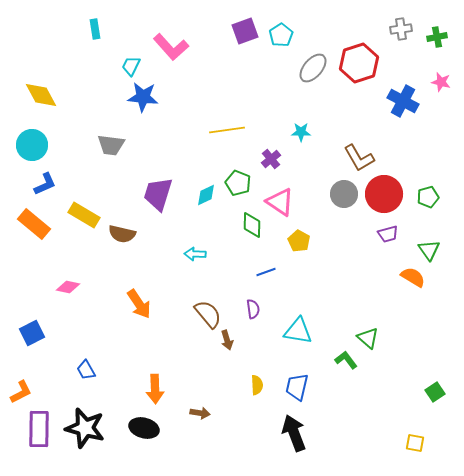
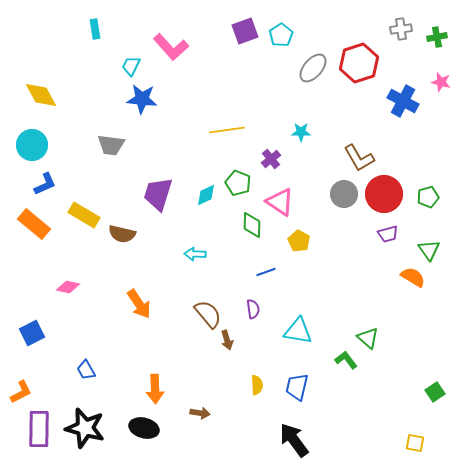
blue star at (143, 97): moved 1 px left, 2 px down
black arrow at (294, 433): moved 7 px down; rotated 15 degrees counterclockwise
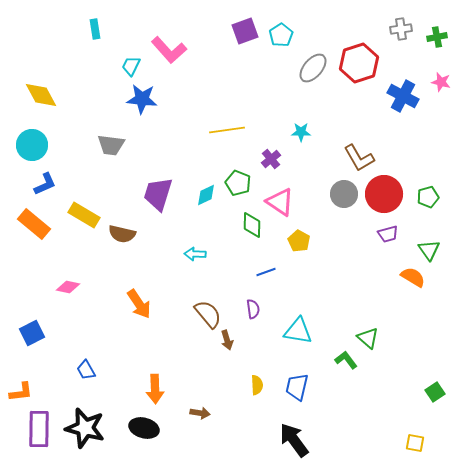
pink L-shape at (171, 47): moved 2 px left, 3 px down
blue cross at (403, 101): moved 5 px up
orange L-shape at (21, 392): rotated 20 degrees clockwise
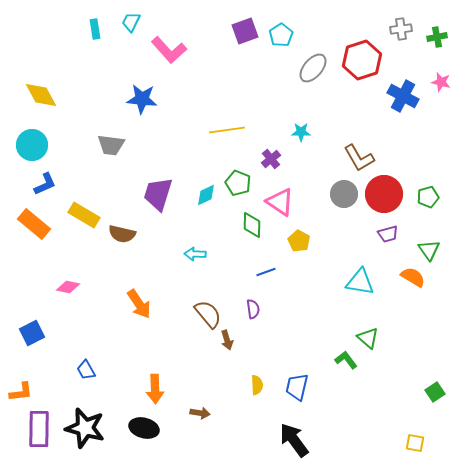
red hexagon at (359, 63): moved 3 px right, 3 px up
cyan trapezoid at (131, 66): moved 44 px up
cyan triangle at (298, 331): moved 62 px right, 49 px up
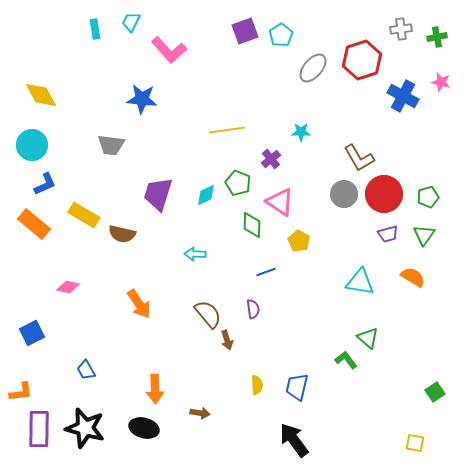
green triangle at (429, 250): moved 5 px left, 15 px up; rotated 10 degrees clockwise
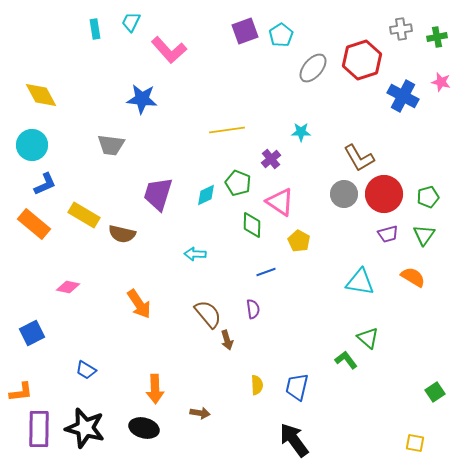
blue trapezoid at (86, 370): rotated 30 degrees counterclockwise
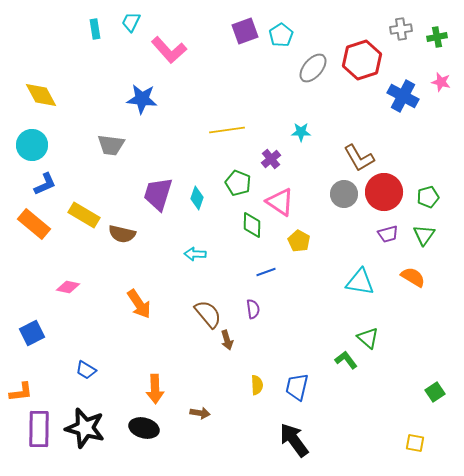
red circle at (384, 194): moved 2 px up
cyan diamond at (206, 195): moved 9 px left, 3 px down; rotated 45 degrees counterclockwise
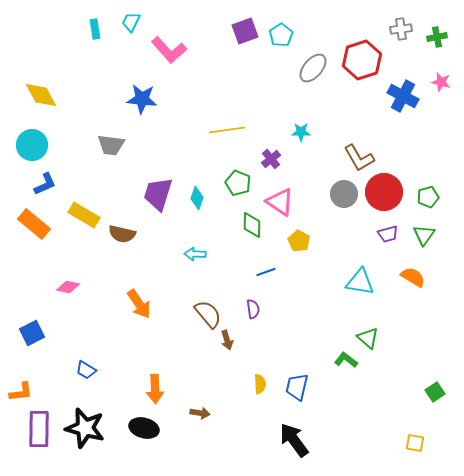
green L-shape at (346, 360): rotated 15 degrees counterclockwise
yellow semicircle at (257, 385): moved 3 px right, 1 px up
